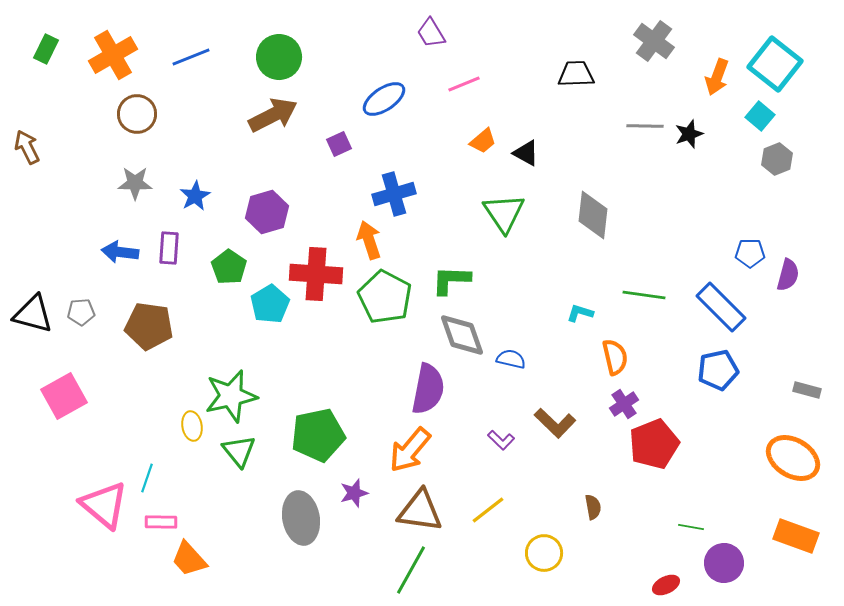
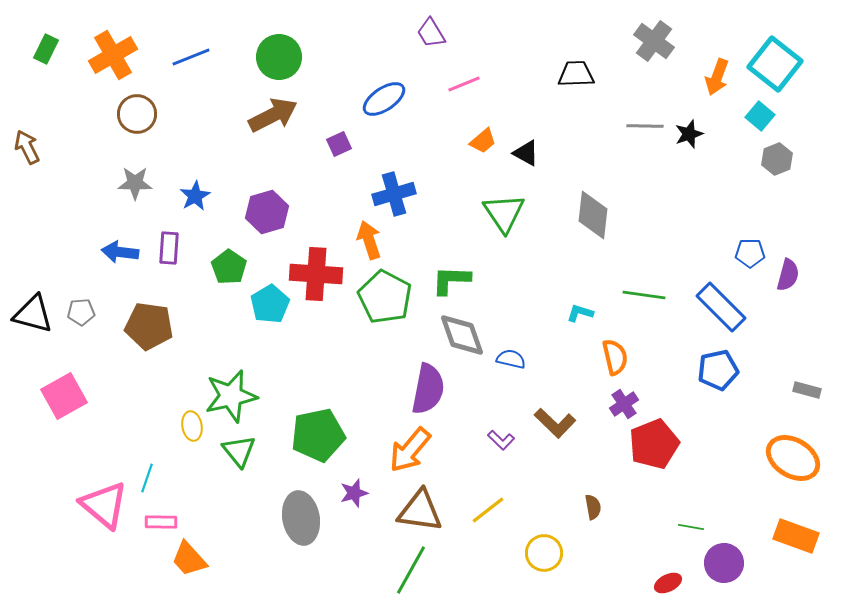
red ellipse at (666, 585): moved 2 px right, 2 px up
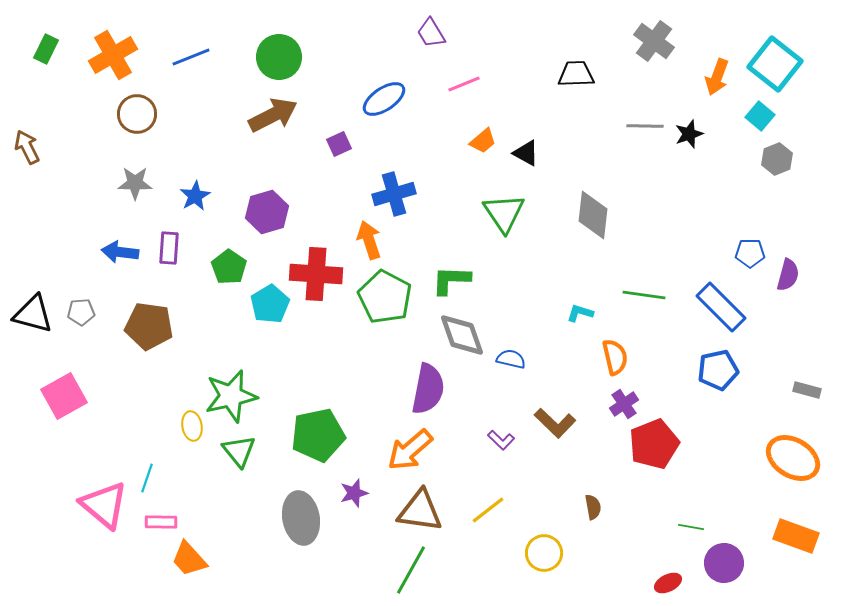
orange arrow at (410, 450): rotated 9 degrees clockwise
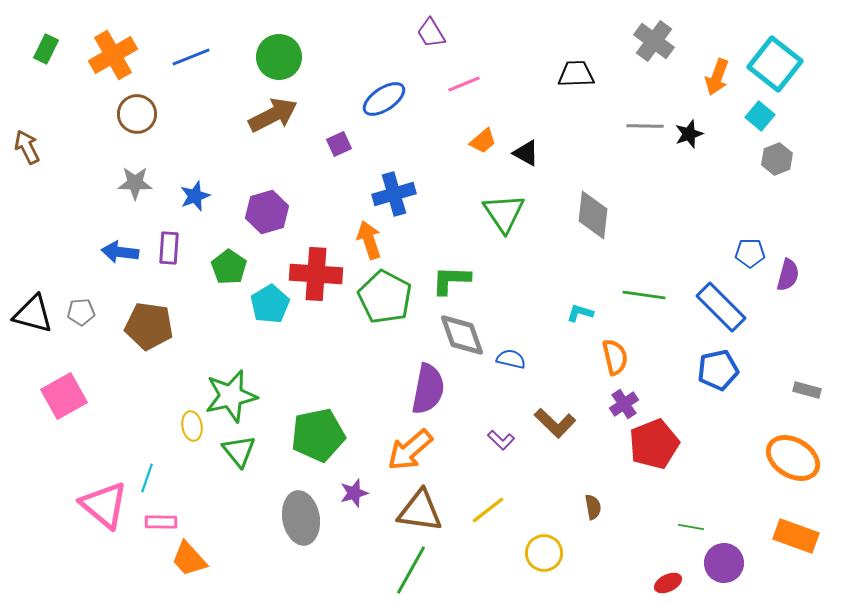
blue star at (195, 196): rotated 8 degrees clockwise
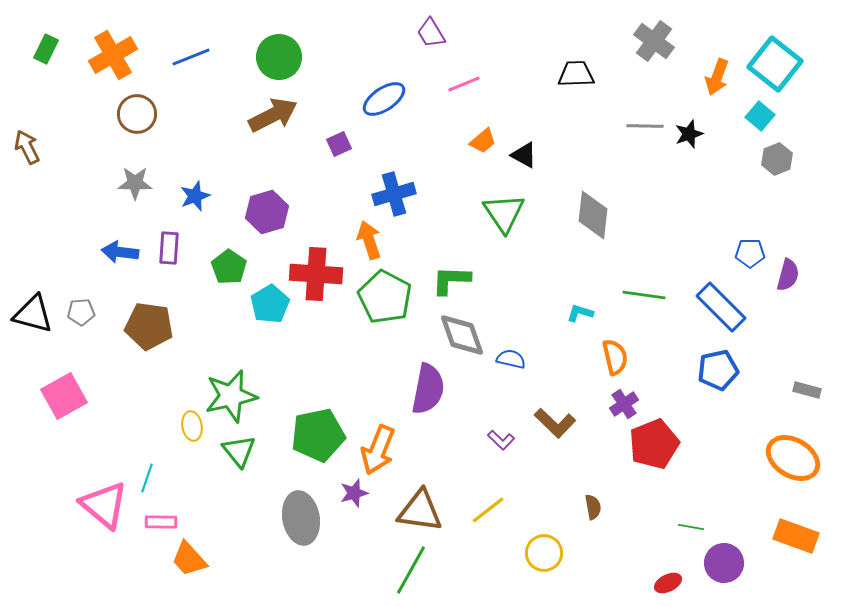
black triangle at (526, 153): moved 2 px left, 2 px down
orange arrow at (410, 450): moved 32 px left; rotated 27 degrees counterclockwise
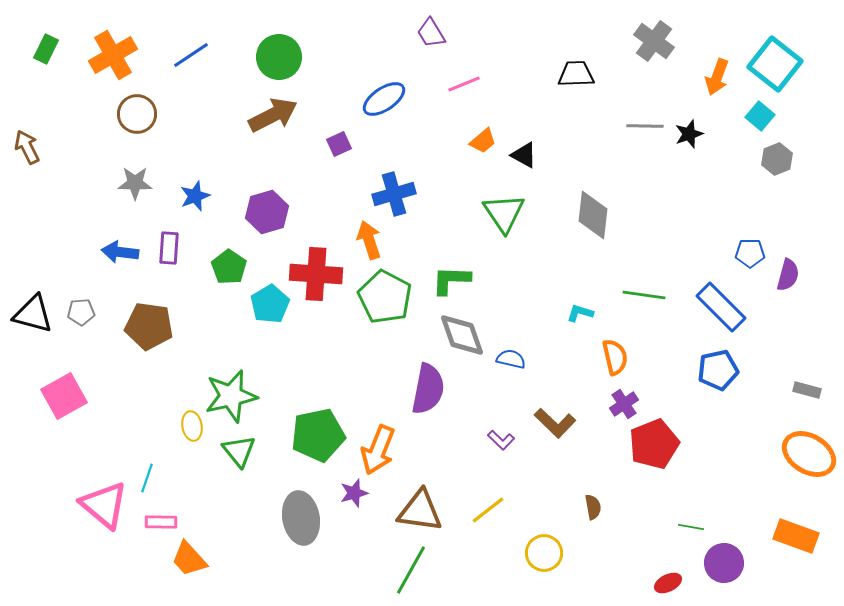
blue line at (191, 57): moved 2 px up; rotated 12 degrees counterclockwise
orange ellipse at (793, 458): moved 16 px right, 4 px up
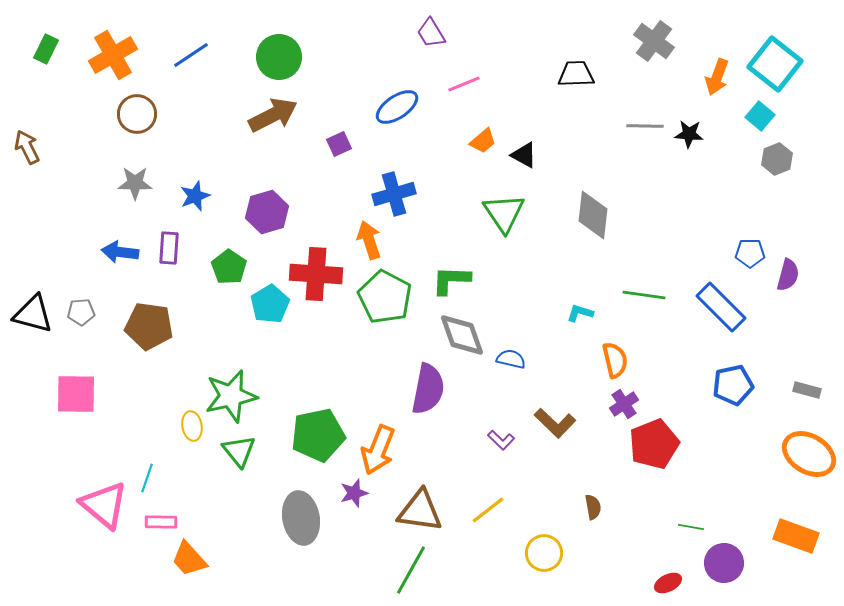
blue ellipse at (384, 99): moved 13 px right, 8 px down
black star at (689, 134): rotated 24 degrees clockwise
orange semicircle at (615, 357): moved 3 px down
blue pentagon at (718, 370): moved 15 px right, 15 px down
pink square at (64, 396): moved 12 px right, 2 px up; rotated 30 degrees clockwise
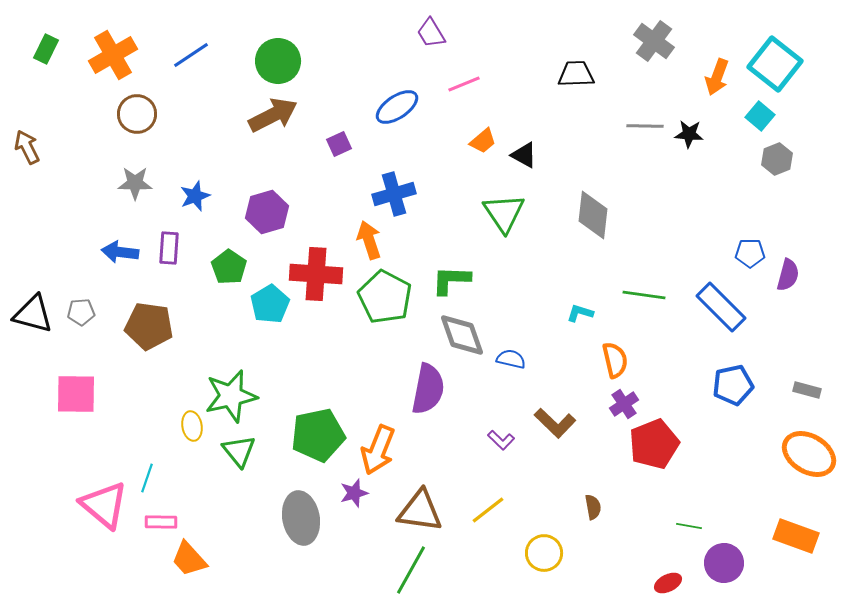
green circle at (279, 57): moved 1 px left, 4 px down
green line at (691, 527): moved 2 px left, 1 px up
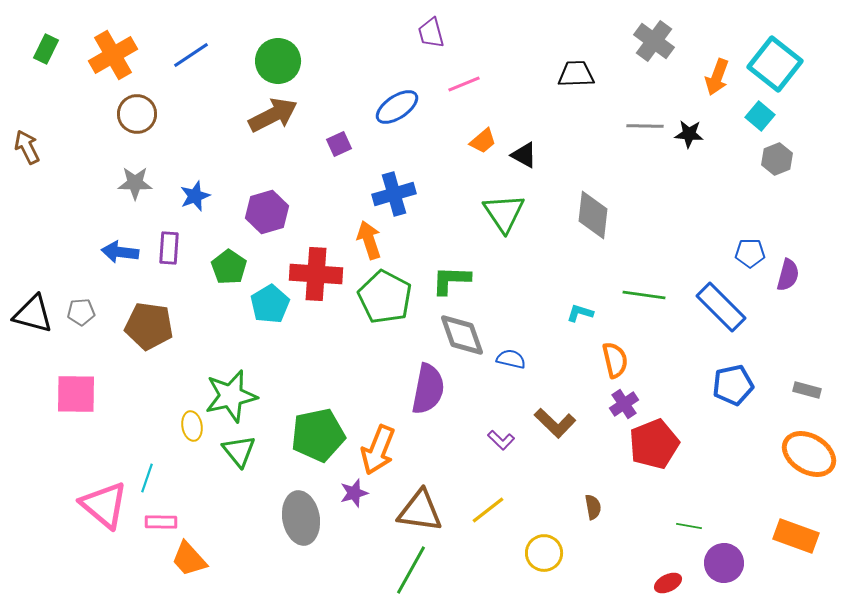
purple trapezoid at (431, 33): rotated 16 degrees clockwise
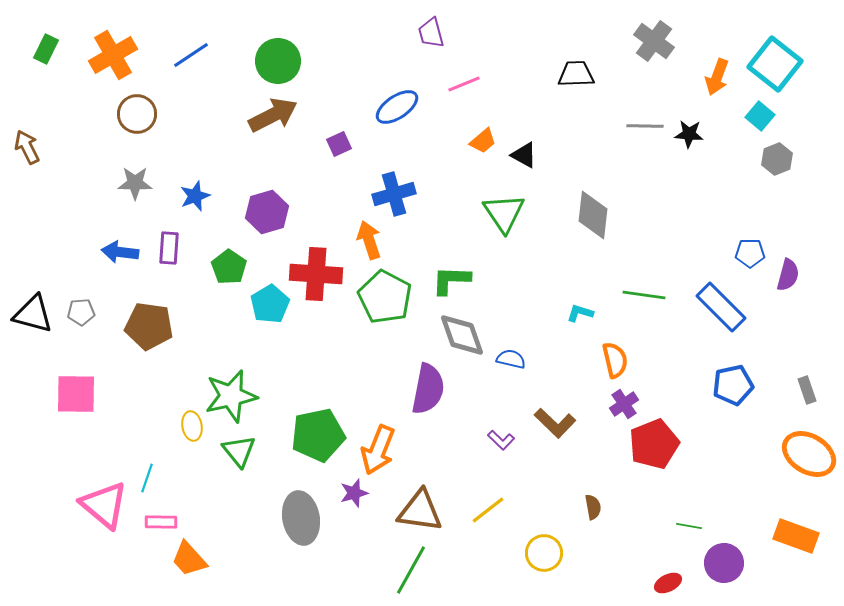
gray rectangle at (807, 390): rotated 56 degrees clockwise
